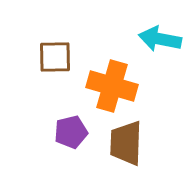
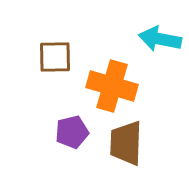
purple pentagon: moved 1 px right
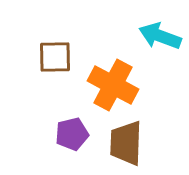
cyan arrow: moved 3 px up; rotated 9 degrees clockwise
orange cross: moved 1 px right, 1 px up; rotated 12 degrees clockwise
purple pentagon: moved 2 px down
